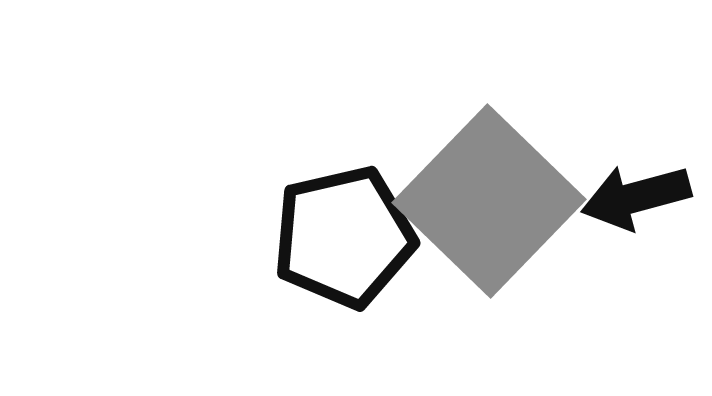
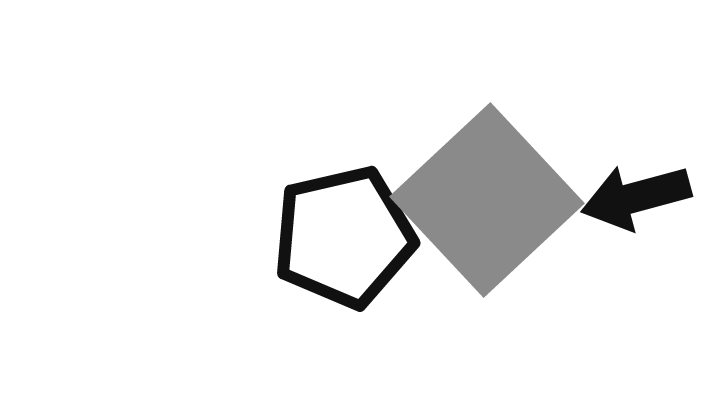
gray square: moved 2 px left, 1 px up; rotated 3 degrees clockwise
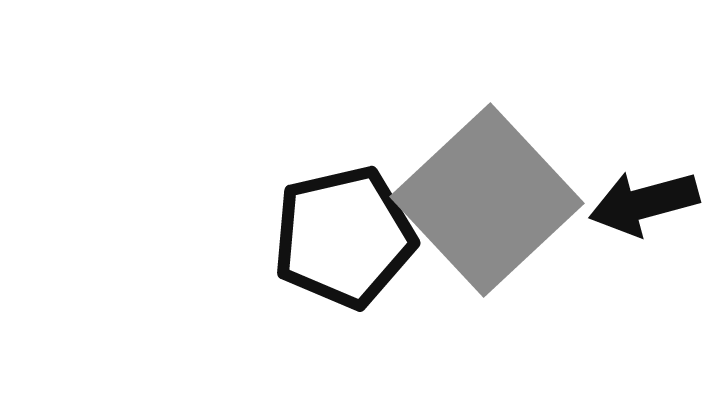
black arrow: moved 8 px right, 6 px down
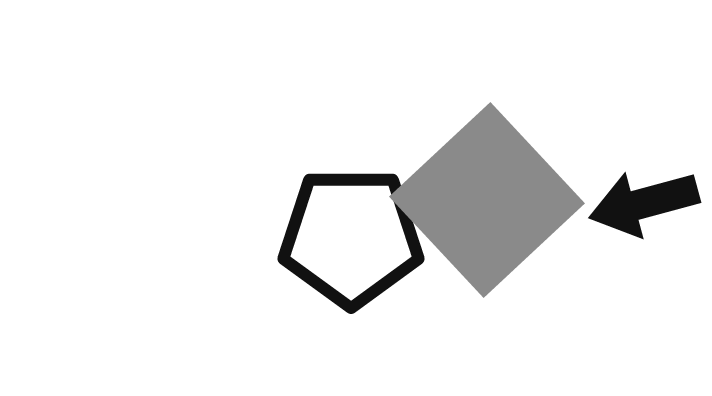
black pentagon: moved 7 px right; rotated 13 degrees clockwise
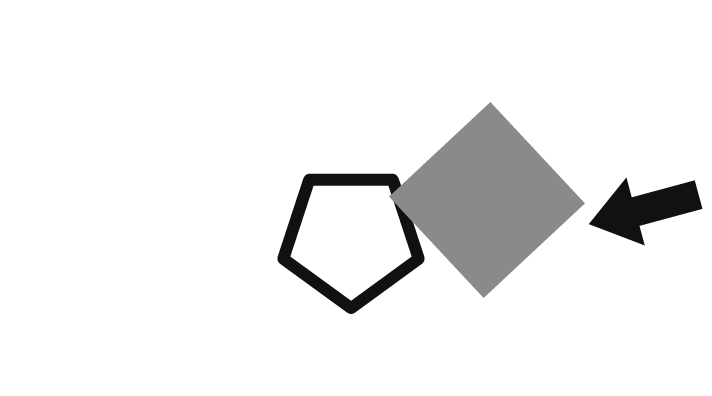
black arrow: moved 1 px right, 6 px down
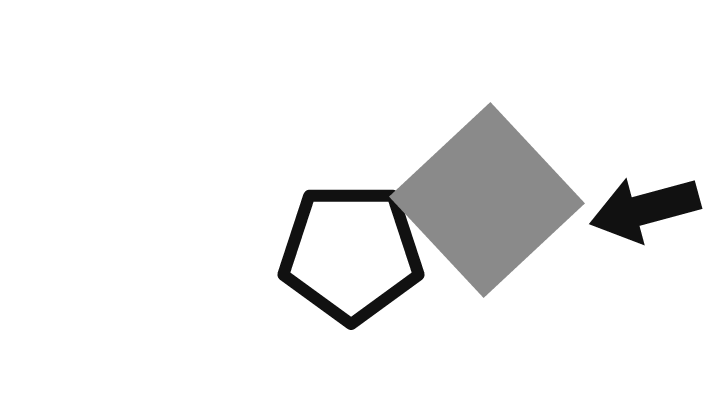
black pentagon: moved 16 px down
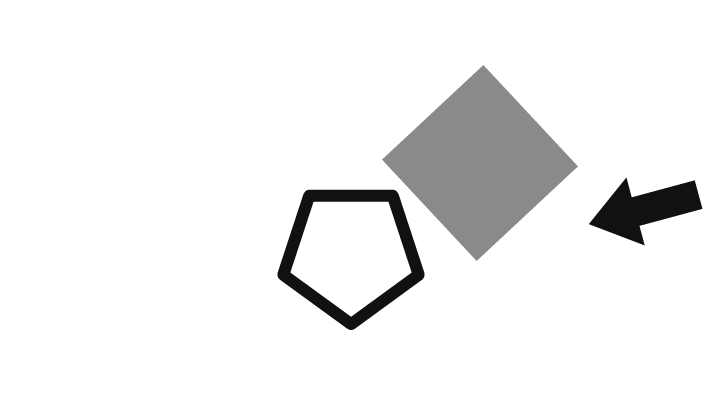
gray square: moved 7 px left, 37 px up
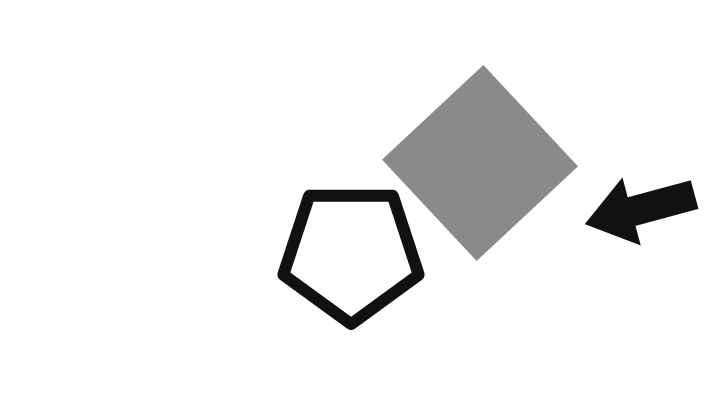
black arrow: moved 4 px left
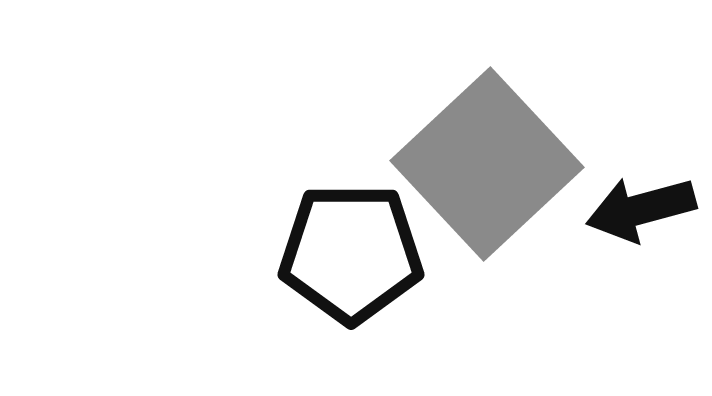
gray square: moved 7 px right, 1 px down
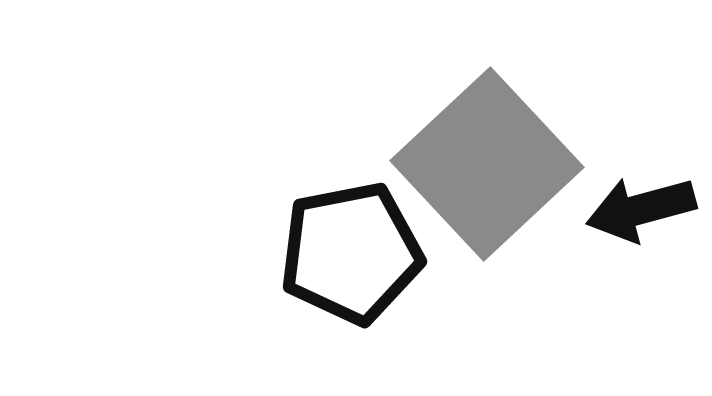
black pentagon: rotated 11 degrees counterclockwise
